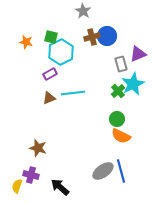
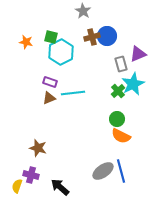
purple rectangle: moved 8 px down; rotated 48 degrees clockwise
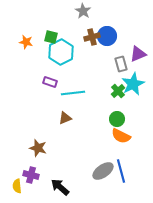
brown triangle: moved 16 px right, 20 px down
yellow semicircle: rotated 24 degrees counterclockwise
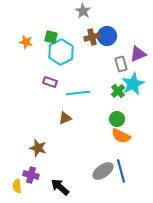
cyan line: moved 5 px right
